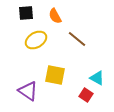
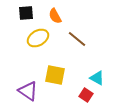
yellow ellipse: moved 2 px right, 2 px up
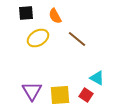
yellow square: moved 5 px right, 20 px down; rotated 15 degrees counterclockwise
purple triangle: moved 4 px right; rotated 25 degrees clockwise
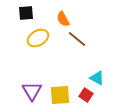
orange semicircle: moved 8 px right, 3 px down
